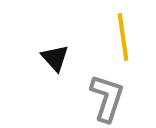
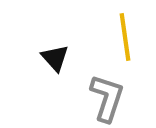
yellow line: moved 2 px right
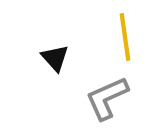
gray L-shape: rotated 132 degrees counterclockwise
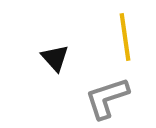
gray L-shape: rotated 6 degrees clockwise
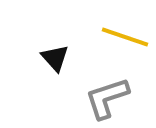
yellow line: rotated 63 degrees counterclockwise
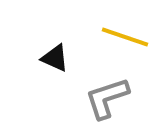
black triangle: rotated 24 degrees counterclockwise
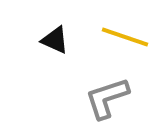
black triangle: moved 18 px up
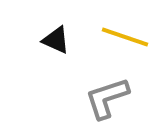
black triangle: moved 1 px right
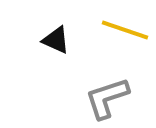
yellow line: moved 7 px up
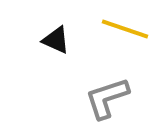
yellow line: moved 1 px up
